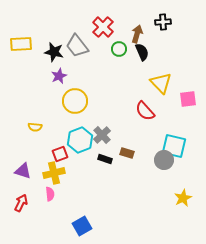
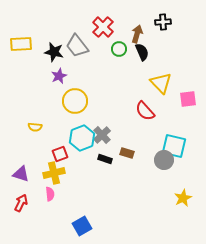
cyan hexagon: moved 2 px right, 2 px up
purple triangle: moved 2 px left, 3 px down
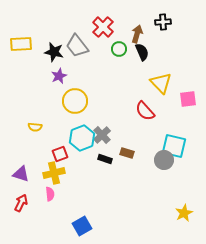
yellow star: moved 1 px right, 15 px down
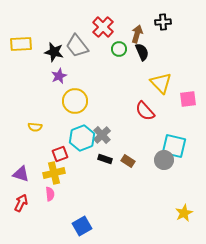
brown rectangle: moved 1 px right, 8 px down; rotated 16 degrees clockwise
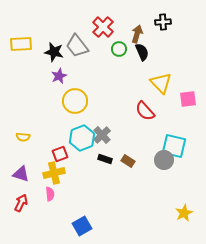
yellow semicircle: moved 12 px left, 10 px down
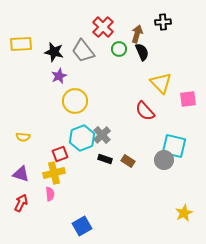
gray trapezoid: moved 6 px right, 5 px down
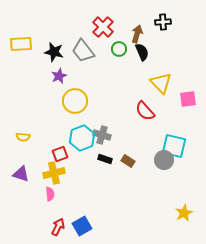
gray cross: rotated 30 degrees counterclockwise
red arrow: moved 37 px right, 24 px down
